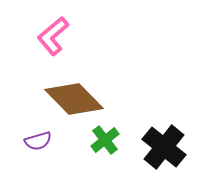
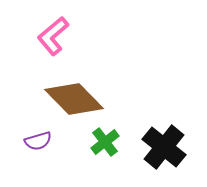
green cross: moved 2 px down
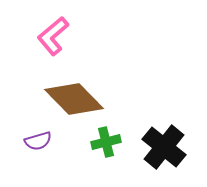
green cross: moved 1 px right; rotated 24 degrees clockwise
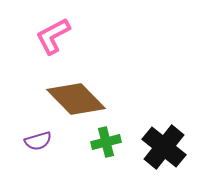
pink L-shape: rotated 12 degrees clockwise
brown diamond: moved 2 px right
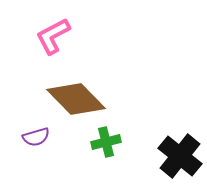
purple semicircle: moved 2 px left, 4 px up
black cross: moved 16 px right, 9 px down
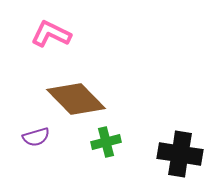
pink L-shape: moved 2 px left, 2 px up; rotated 54 degrees clockwise
black cross: moved 2 px up; rotated 30 degrees counterclockwise
